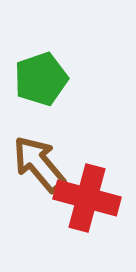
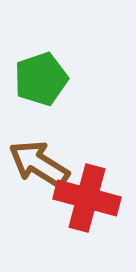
brown arrow: rotated 18 degrees counterclockwise
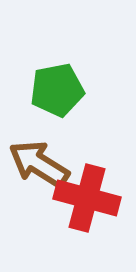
green pentagon: moved 16 px right, 11 px down; rotated 8 degrees clockwise
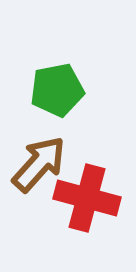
brown arrow: rotated 100 degrees clockwise
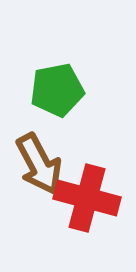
brown arrow: rotated 110 degrees clockwise
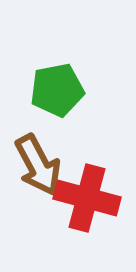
brown arrow: moved 1 px left, 1 px down
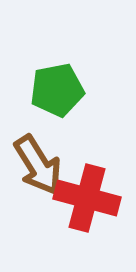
brown arrow: rotated 4 degrees counterclockwise
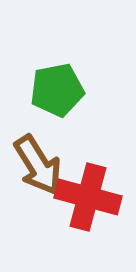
red cross: moved 1 px right, 1 px up
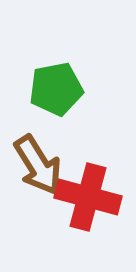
green pentagon: moved 1 px left, 1 px up
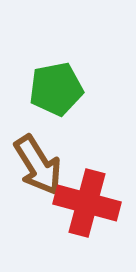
red cross: moved 1 px left, 6 px down
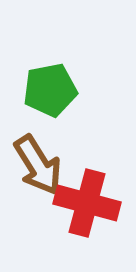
green pentagon: moved 6 px left, 1 px down
